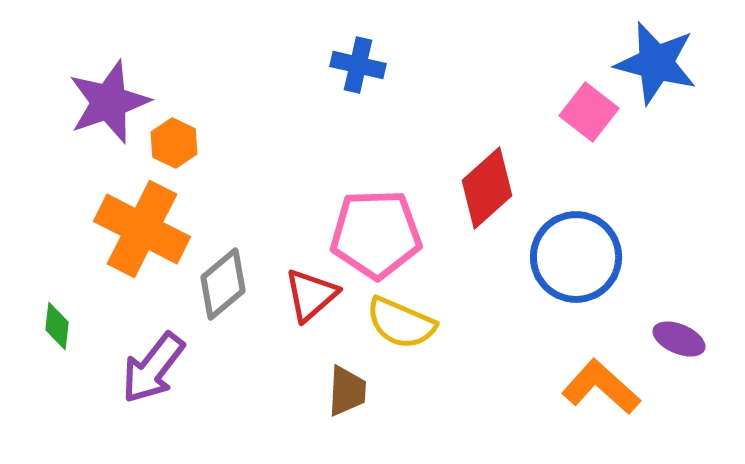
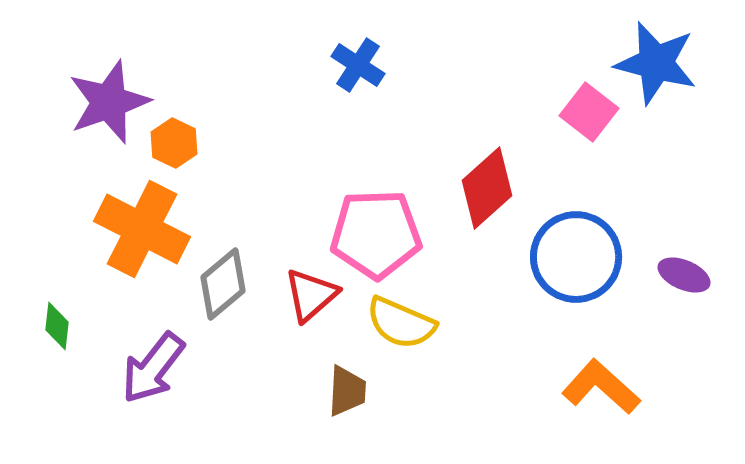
blue cross: rotated 20 degrees clockwise
purple ellipse: moved 5 px right, 64 px up
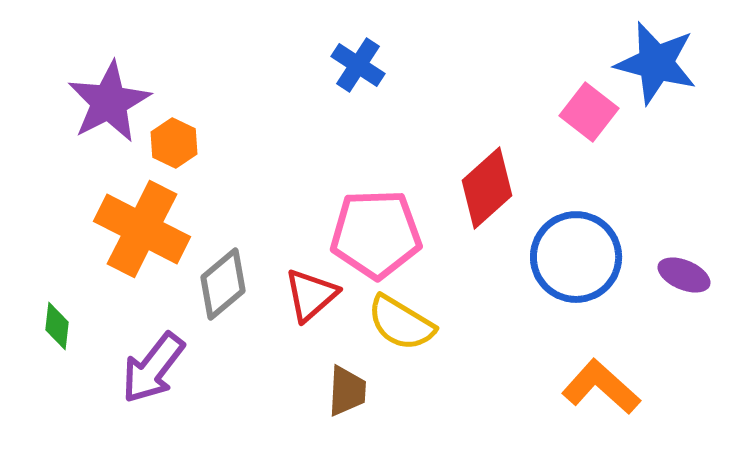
purple star: rotated 8 degrees counterclockwise
yellow semicircle: rotated 8 degrees clockwise
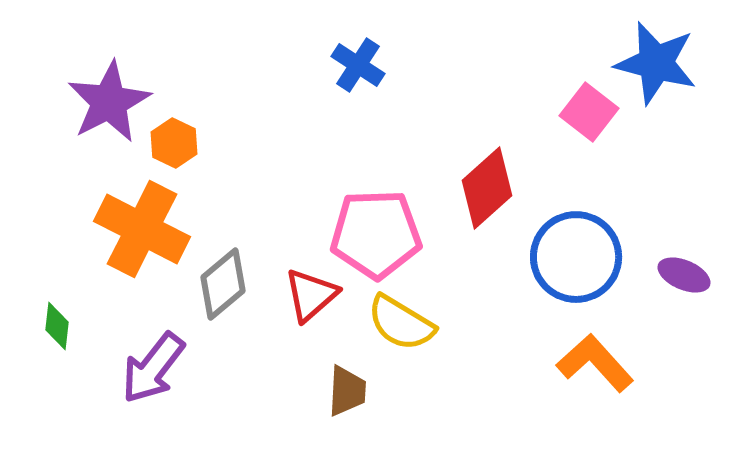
orange L-shape: moved 6 px left, 24 px up; rotated 6 degrees clockwise
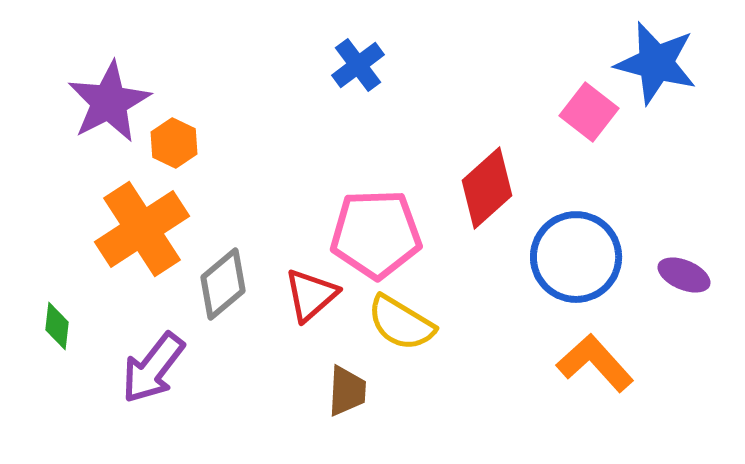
blue cross: rotated 20 degrees clockwise
orange cross: rotated 30 degrees clockwise
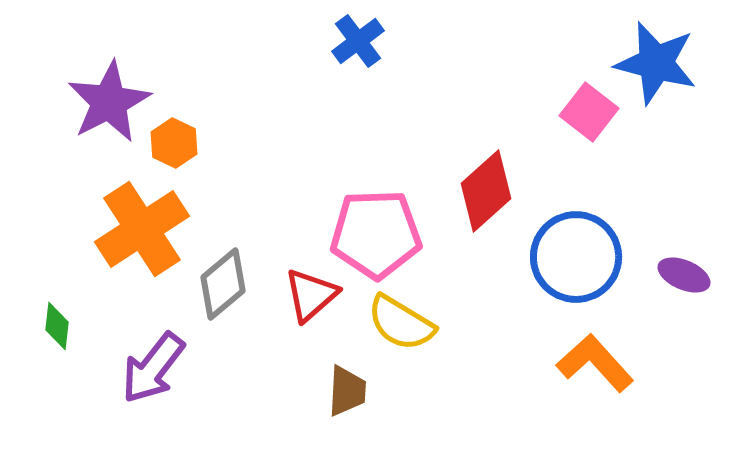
blue cross: moved 24 px up
red diamond: moved 1 px left, 3 px down
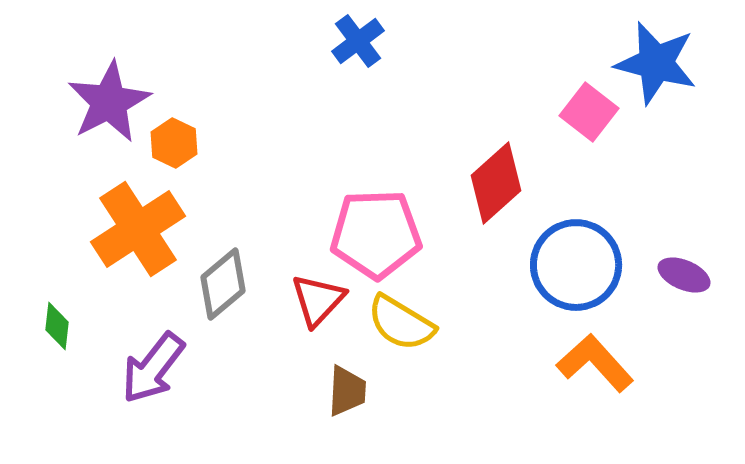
red diamond: moved 10 px right, 8 px up
orange cross: moved 4 px left
blue circle: moved 8 px down
red triangle: moved 7 px right, 5 px down; rotated 6 degrees counterclockwise
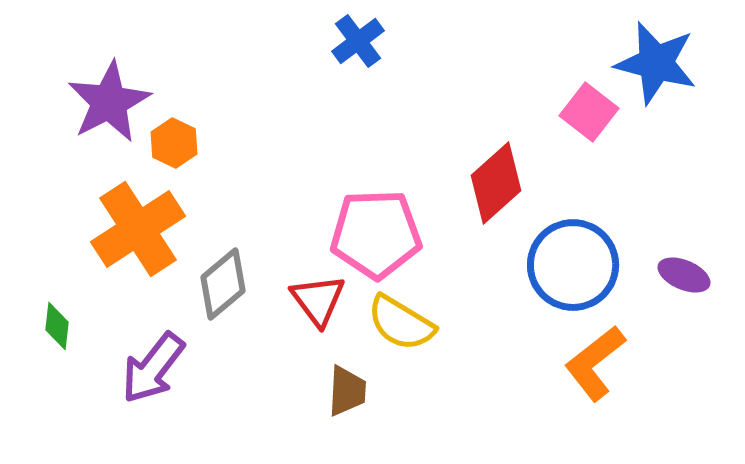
blue circle: moved 3 px left
red triangle: rotated 20 degrees counterclockwise
orange L-shape: rotated 86 degrees counterclockwise
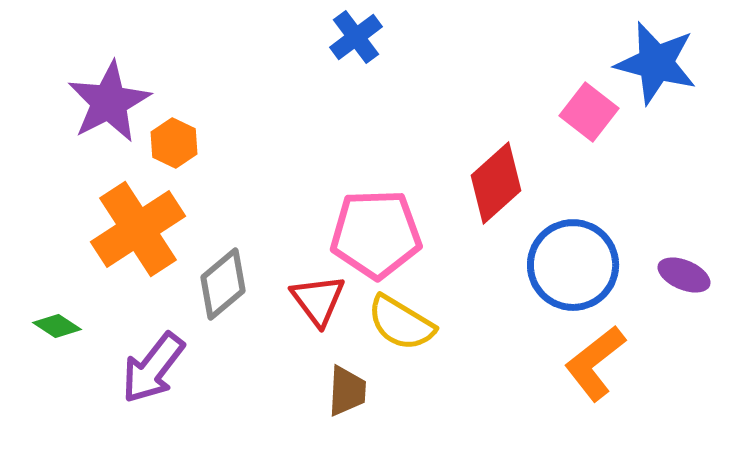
blue cross: moved 2 px left, 4 px up
green diamond: rotated 63 degrees counterclockwise
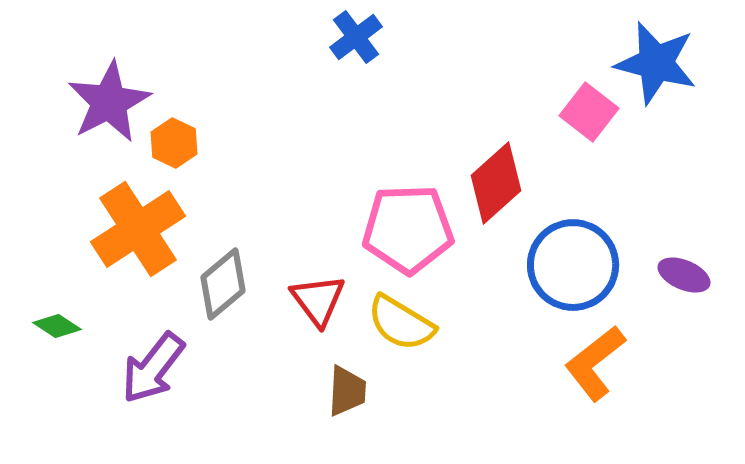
pink pentagon: moved 32 px right, 5 px up
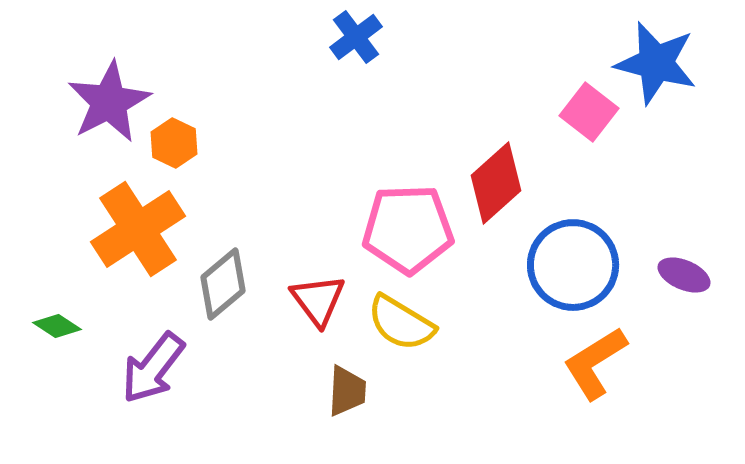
orange L-shape: rotated 6 degrees clockwise
